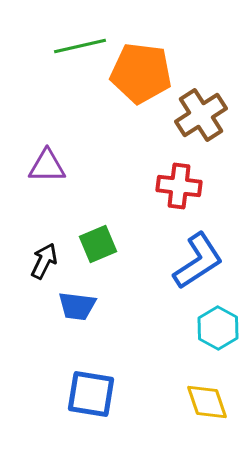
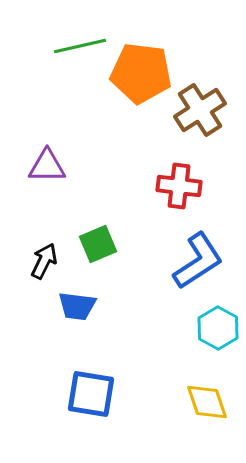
brown cross: moved 1 px left, 5 px up
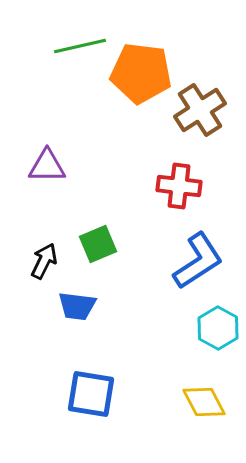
yellow diamond: moved 3 px left; rotated 9 degrees counterclockwise
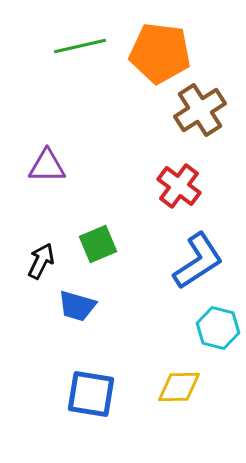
orange pentagon: moved 19 px right, 20 px up
red cross: rotated 30 degrees clockwise
black arrow: moved 3 px left
blue trapezoid: rotated 9 degrees clockwise
cyan hexagon: rotated 15 degrees counterclockwise
yellow diamond: moved 25 px left, 15 px up; rotated 63 degrees counterclockwise
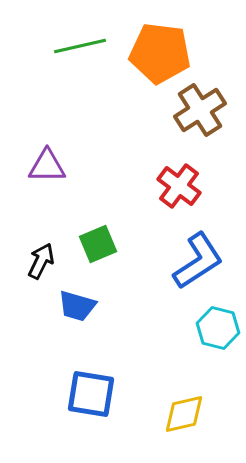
yellow diamond: moved 5 px right, 27 px down; rotated 12 degrees counterclockwise
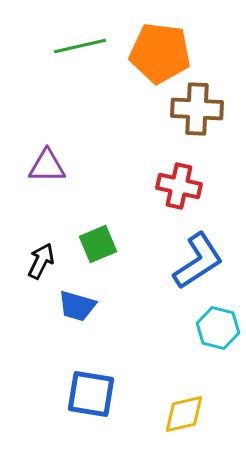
brown cross: moved 3 px left, 1 px up; rotated 36 degrees clockwise
red cross: rotated 24 degrees counterclockwise
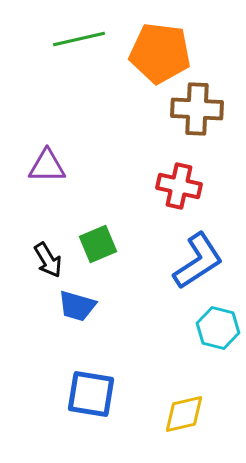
green line: moved 1 px left, 7 px up
black arrow: moved 7 px right, 1 px up; rotated 123 degrees clockwise
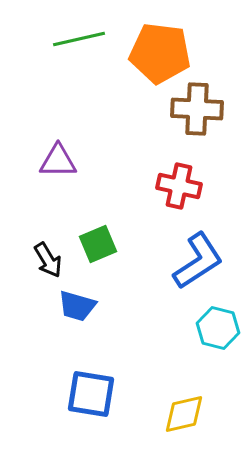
purple triangle: moved 11 px right, 5 px up
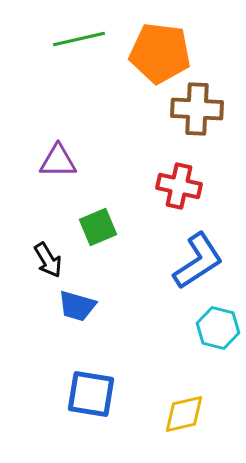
green square: moved 17 px up
